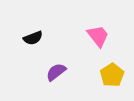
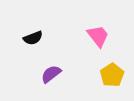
purple semicircle: moved 5 px left, 2 px down
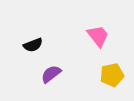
black semicircle: moved 7 px down
yellow pentagon: rotated 20 degrees clockwise
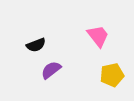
black semicircle: moved 3 px right
purple semicircle: moved 4 px up
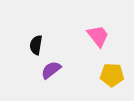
black semicircle: rotated 120 degrees clockwise
yellow pentagon: rotated 15 degrees clockwise
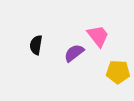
purple semicircle: moved 23 px right, 17 px up
yellow pentagon: moved 6 px right, 3 px up
